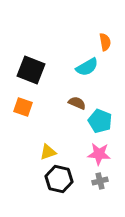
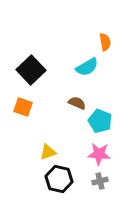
black square: rotated 24 degrees clockwise
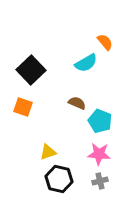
orange semicircle: rotated 30 degrees counterclockwise
cyan semicircle: moved 1 px left, 4 px up
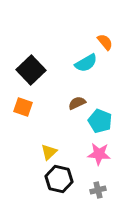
brown semicircle: rotated 48 degrees counterclockwise
yellow triangle: moved 1 px right; rotated 24 degrees counterclockwise
gray cross: moved 2 px left, 9 px down
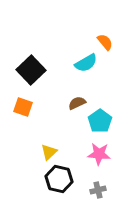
cyan pentagon: rotated 15 degrees clockwise
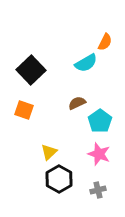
orange semicircle: rotated 66 degrees clockwise
orange square: moved 1 px right, 3 px down
pink star: rotated 15 degrees clockwise
black hexagon: rotated 16 degrees clockwise
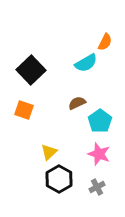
gray cross: moved 1 px left, 3 px up; rotated 14 degrees counterclockwise
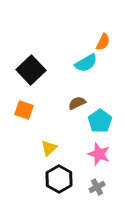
orange semicircle: moved 2 px left
yellow triangle: moved 4 px up
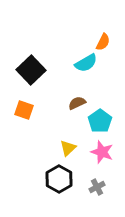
yellow triangle: moved 19 px right
pink star: moved 3 px right, 2 px up
